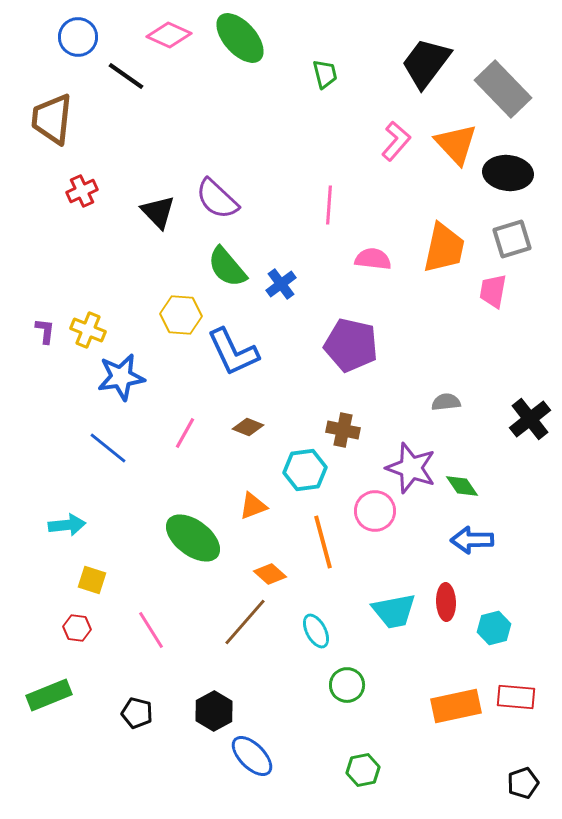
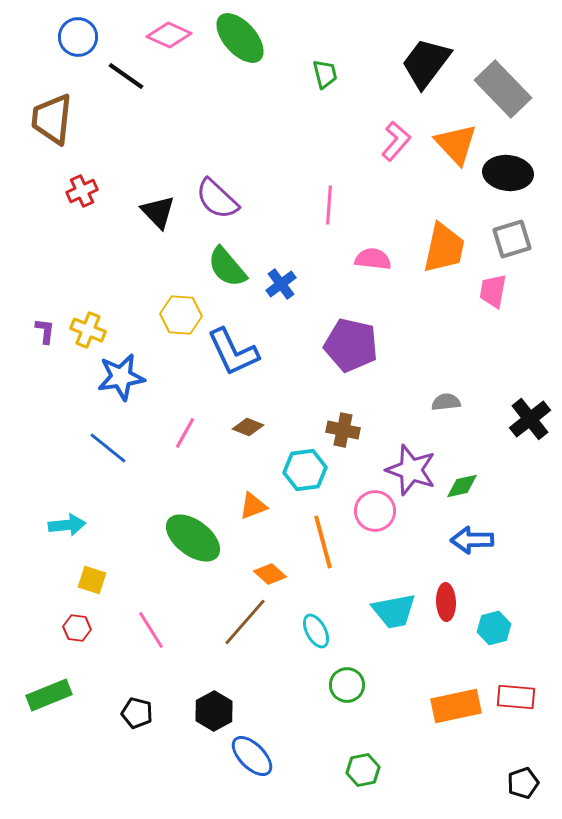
purple star at (411, 468): moved 2 px down
green diamond at (462, 486): rotated 68 degrees counterclockwise
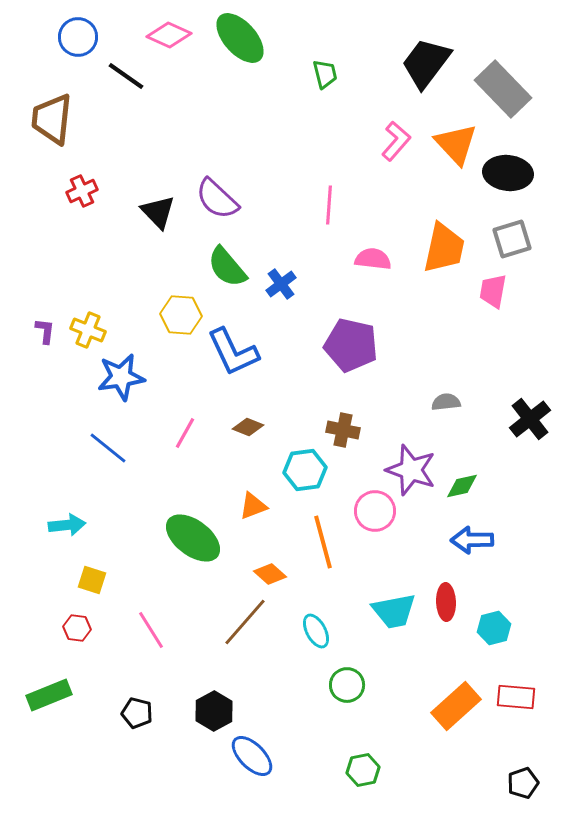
orange rectangle at (456, 706): rotated 30 degrees counterclockwise
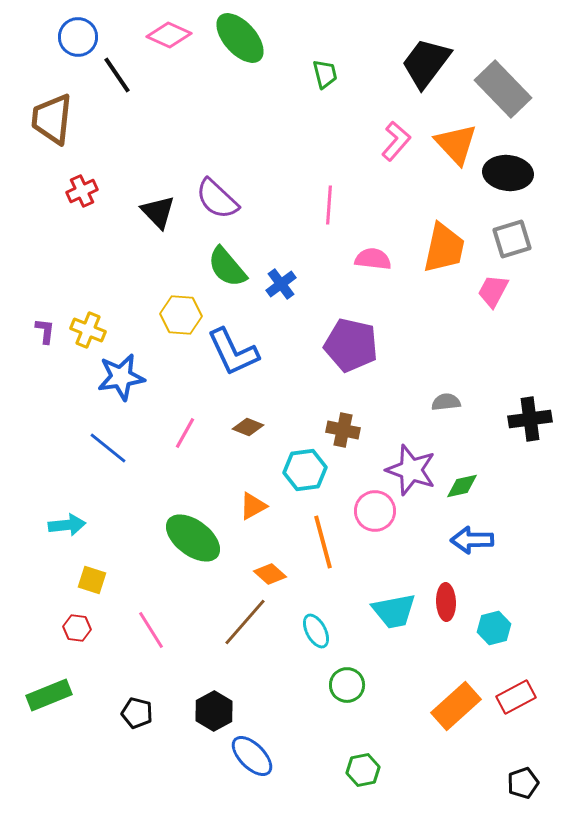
black line at (126, 76): moved 9 px left, 1 px up; rotated 21 degrees clockwise
pink trapezoid at (493, 291): rotated 18 degrees clockwise
black cross at (530, 419): rotated 30 degrees clockwise
orange triangle at (253, 506): rotated 8 degrees counterclockwise
red rectangle at (516, 697): rotated 33 degrees counterclockwise
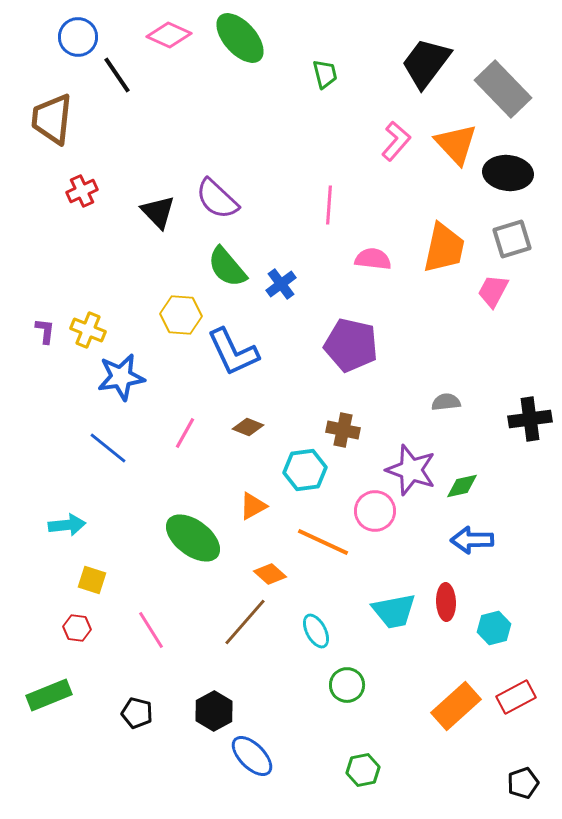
orange line at (323, 542): rotated 50 degrees counterclockwise
